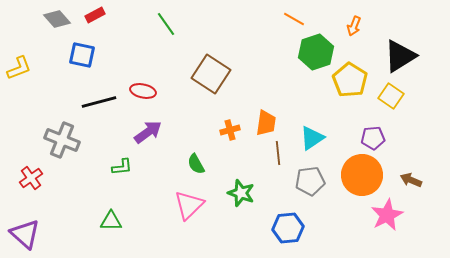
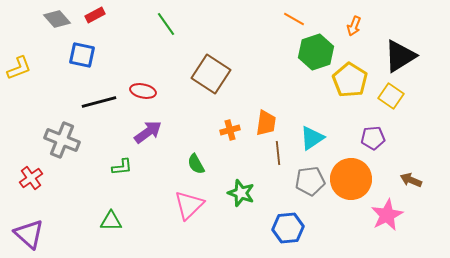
orange circle: moved 11 px left, 4 px down
purple triangle: moved 4 px right
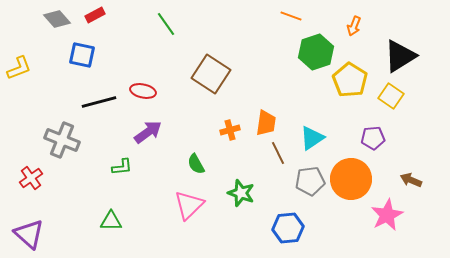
orange line: moved 3 px left, 3 px up; rotated 10 degrees counterclockwise
brown line: rotated 20 degrees counterclockwise
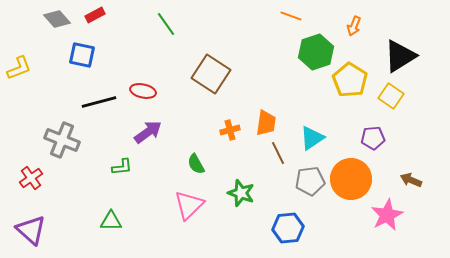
purple triangle: moved 2 px right, 4 px up
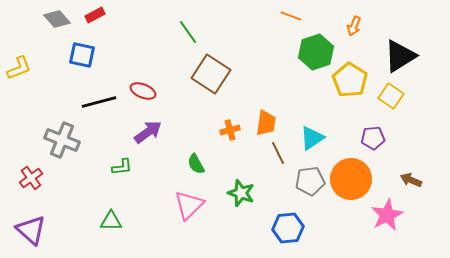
green line: moved 22 px right, 8 px down
red ellipse: rotated 10 degrees clockwise
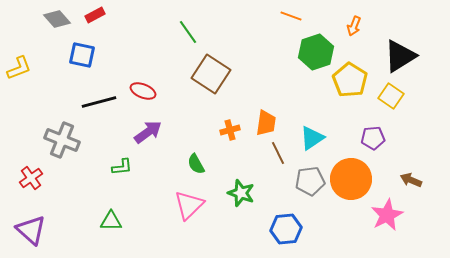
blue hexagon: moved 2 px left, 1 px down
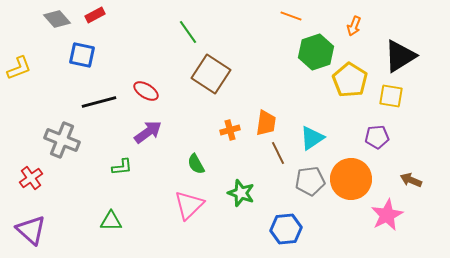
red ellipse: moved 3 px right; rotated 10 degrees clockwise
yellow square: rotated 25 degrees counterclockwise
purple pentagon: moved 4 px right, 1 px up
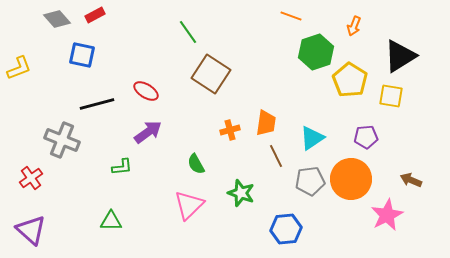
black line: moved 2 px left, 2 px down
purple pentagon: moved 11 px left
brown line: moved 2 px left, 3 px down
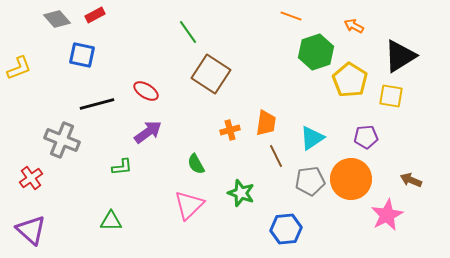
orange arrow: rotated 96 degrees clockwise
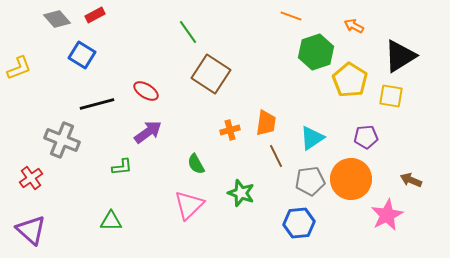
blue square: rotated 20 degrees clockwise
blue hexagon: moved 13 px right, 6 px up
